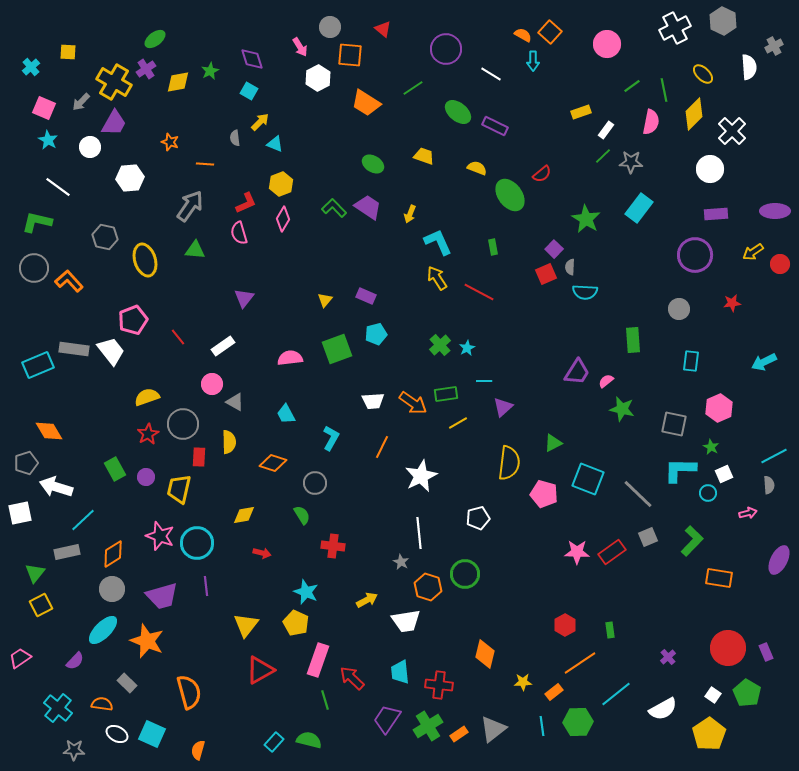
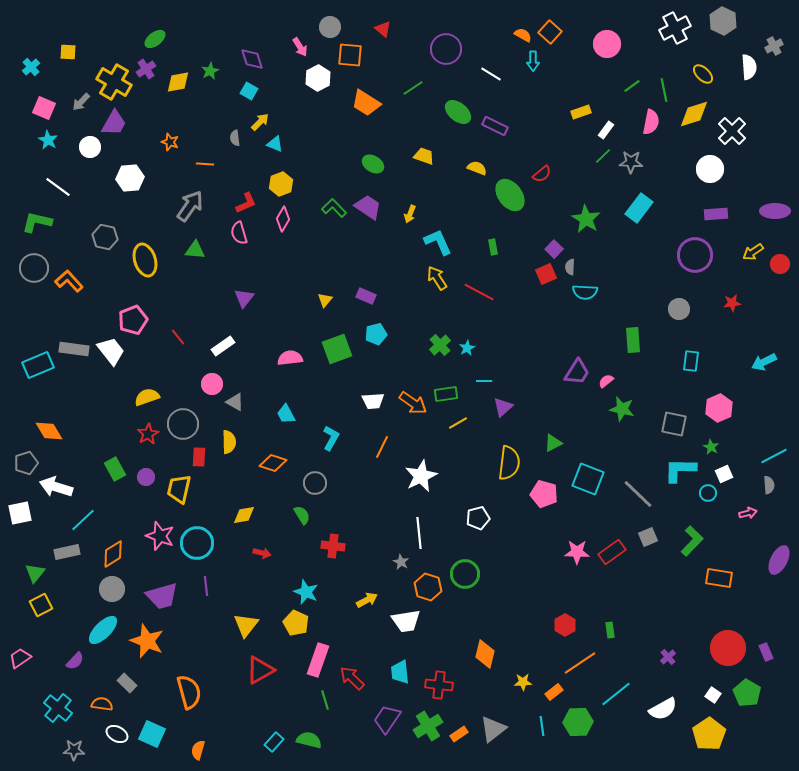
yellow diamond at (694, 114): rotated 28 degrees clockwise
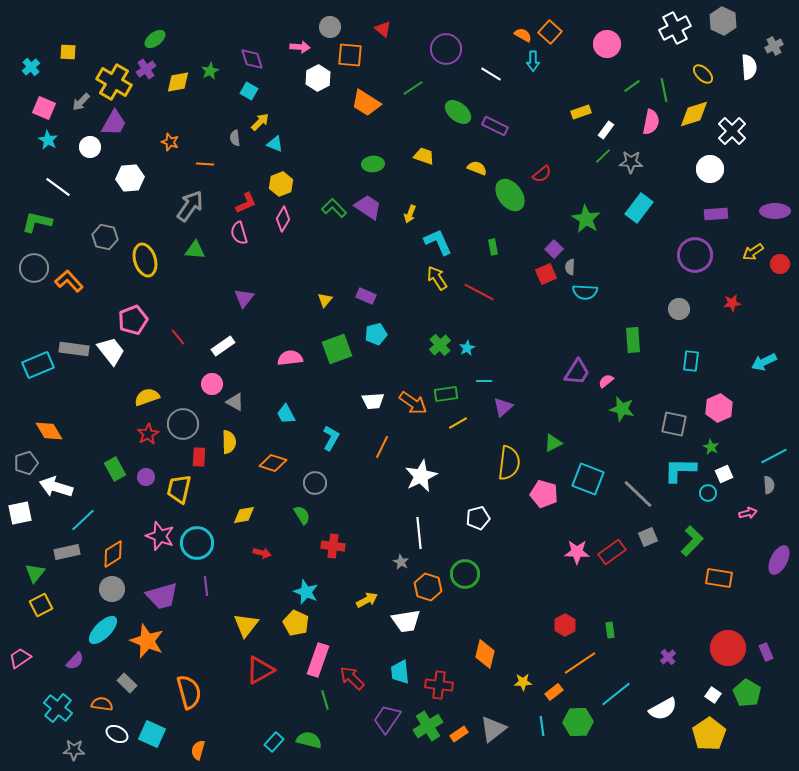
pink arrow at (300, 47): rotated 54 degrees counterclockwise
green ellipse at (373, 164): rotated 35 degrees counterclockwise
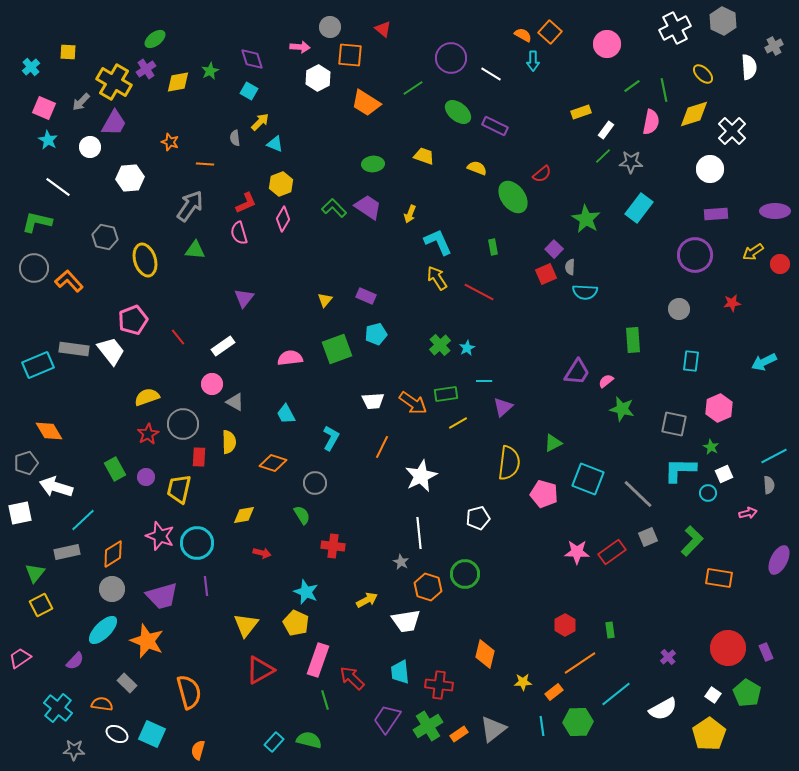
purple circle at (446, 49): moved 5 px right, 9 px down
green ellipse at (510, 195): moved 3 px right, 2 px down
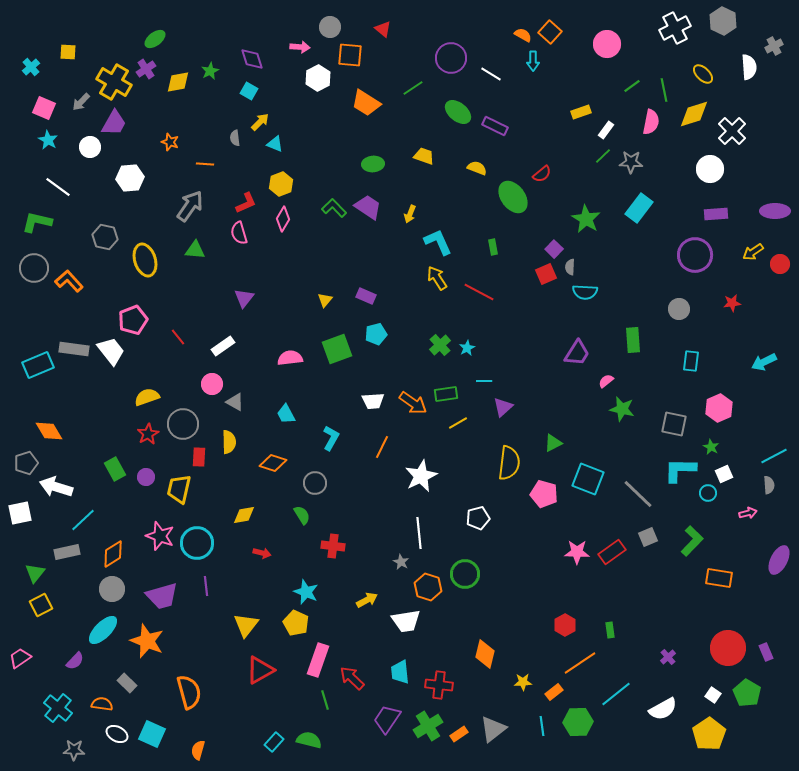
purple trapezoid at (577, 372): moved 19 px up
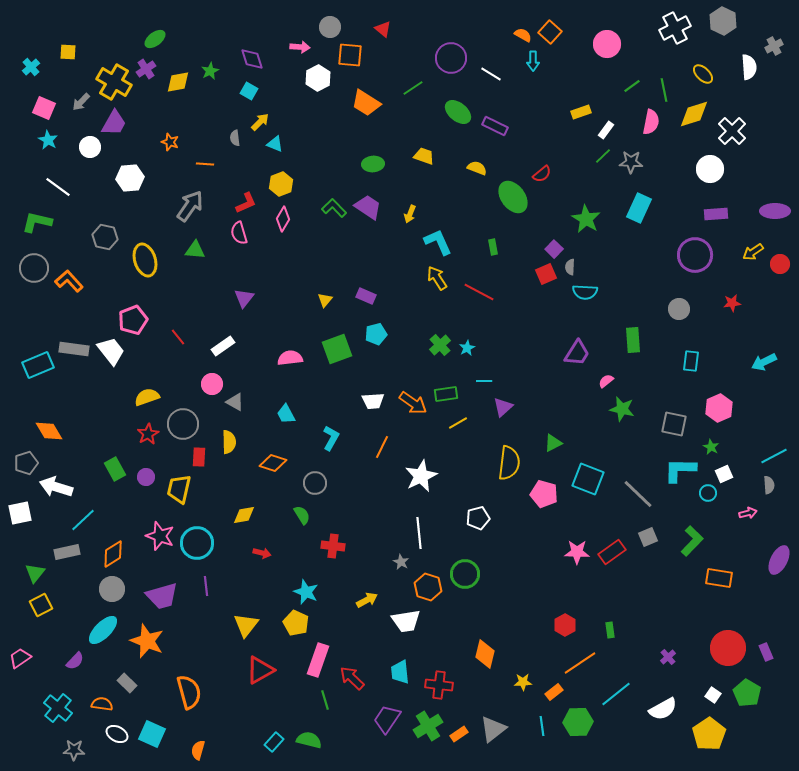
cyan rectangle at (639, 208): rotated 12 degrees counterclockwise
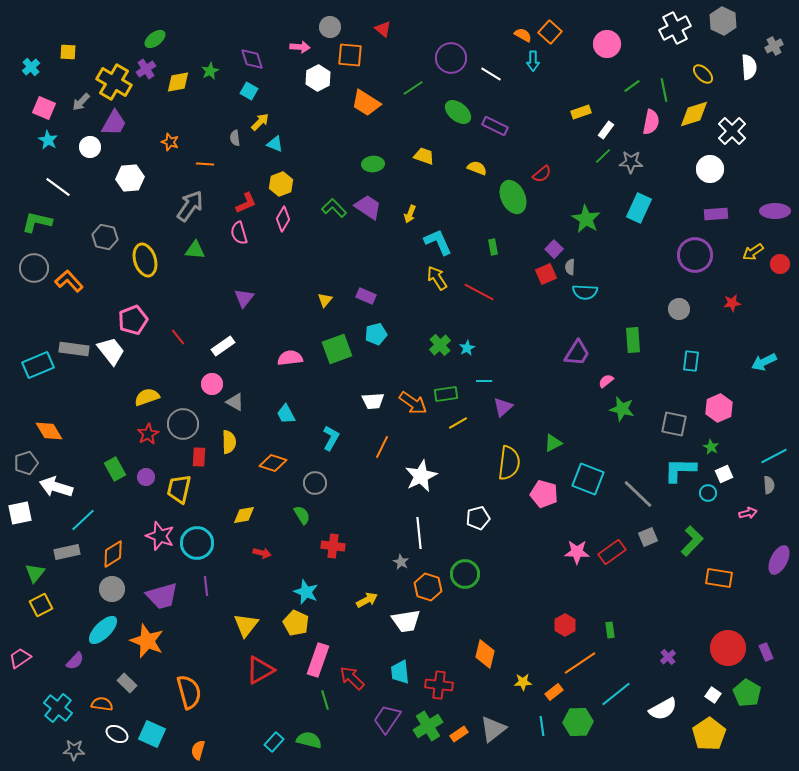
green ellipse at (513, 197): rotated 12 degrees clockwise
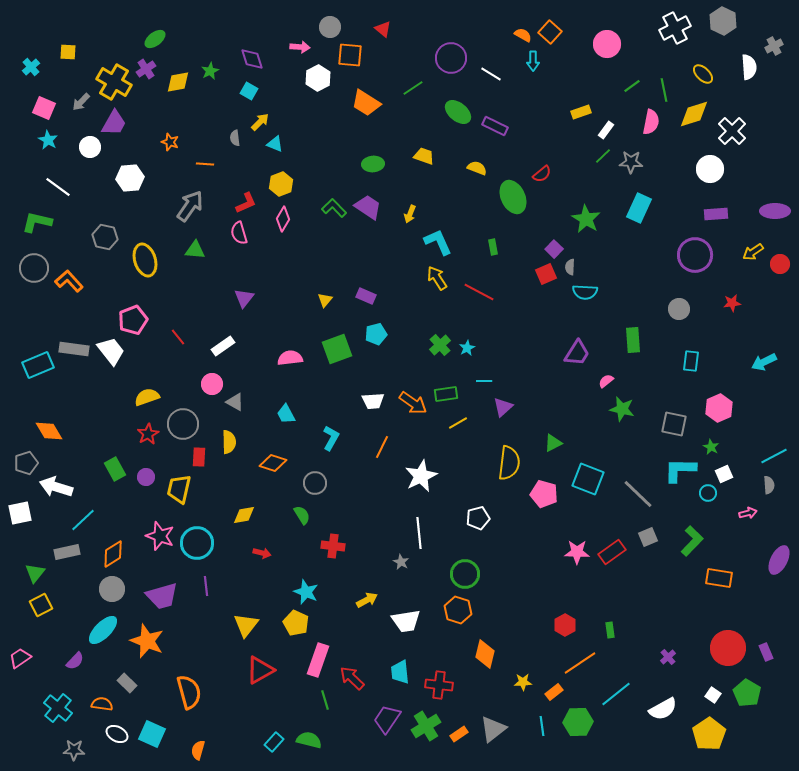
orange hexagon at (428, 587): moved 30 px right, 23 px down
green cross at (428, 726): moved 2 px left
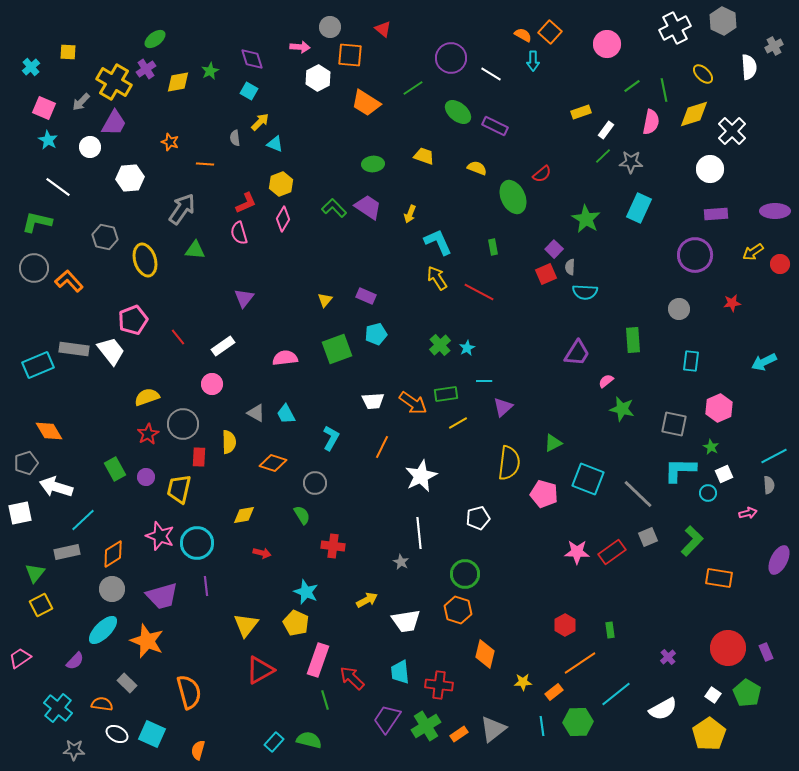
gray arrow at (190, 206): moved 8 px left, 3 px down
pink semicircle at (290, 358): moved 5 px left
gray triangle at (235, 402): moved 21 px right, 11 px down
